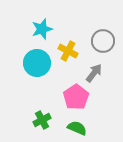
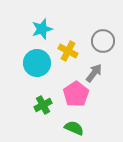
pink pentagon: moved 3 px up
green cross: moved 1 px right, 15 px up
green semicircle: moved 3 px left
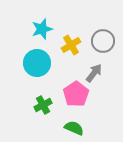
yellow cross: moved 3 px right, 6 px up; rotated 30 degrees clockwise
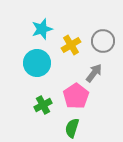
pink pentagon: moved 2 px down
green semicircle: moved 2 px left; rotated 96 degrees counterclockwise
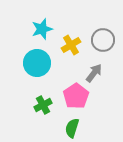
gray circle: moved 1 px up
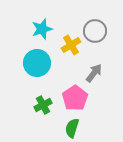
gray circle: moved 8 px left, 9 px up
pink pentagon: moved 1 px left, 2 px down
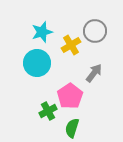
cyan star: moved 3 px down
pink pentagon: moved 5 px left, 2 px up
green cross: moved 5 px right, 6 px down
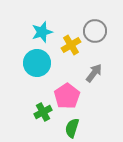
pink pentagon: moved 3 px left
green cross: moved 5 px left, 1 px down
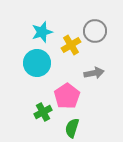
gray arrow: rotated 42 degrees clockwise
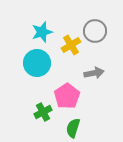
green semicircle: moved 1 px right
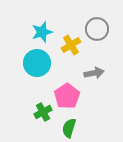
gray circle: moved 2 px right, 2 px up
green semicircle: moved 4 px left
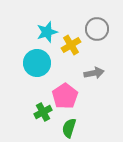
cyan star: moved 5 px right
pink pentagon: moved 2 px left
